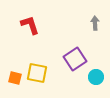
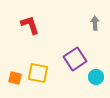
yellow square: moved 1 px right
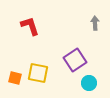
red L-shape: moved 1 px down
purple square: moved 1 px down
cyan circle: moved 7 px left, 6 px down
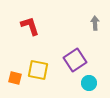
yellow square: moved 3 px up
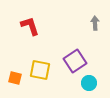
purple square: moved 1 px down
yellow square: moved 2 px right
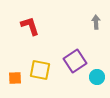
gray arrow: moved 1 px right, 1 px up
orange square: rotated 16 degrees counterclockwise
cyan circle: moved 8 px right, 6 px up
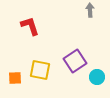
gray arrow: moved 6 px left, 12 px up
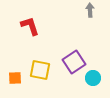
purple square: moved 1 px left, 1 px down
cyan circle: moved 4 px left, 1 px down
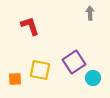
gray arrow: moved 3 px down
orange square: moved 1 px down
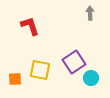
cyan circle: moved 2 px left
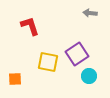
gray arrow: rotated 80 degrees counterclockwise
purple square: moved 3 px right, 8 px up
yellow square: moved 8 px right, 8 px up
cyan circle: moved 2 px left, 2 px up
